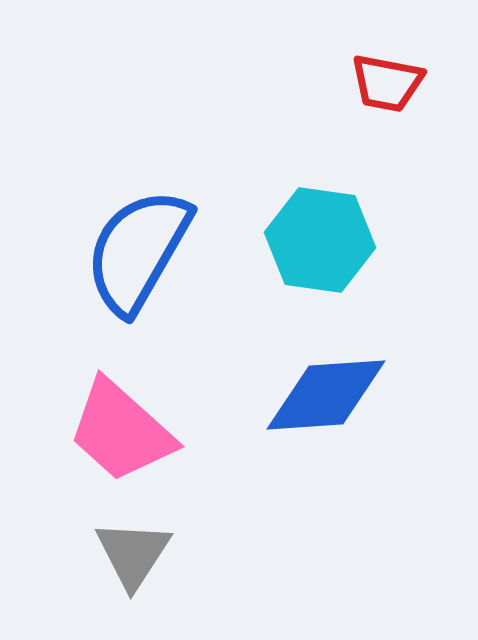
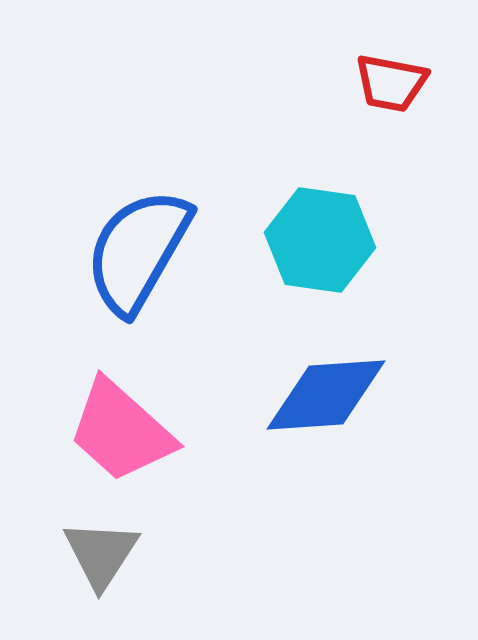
red trapezoid: moved 4 px right
gray triangle: moved 32 px left
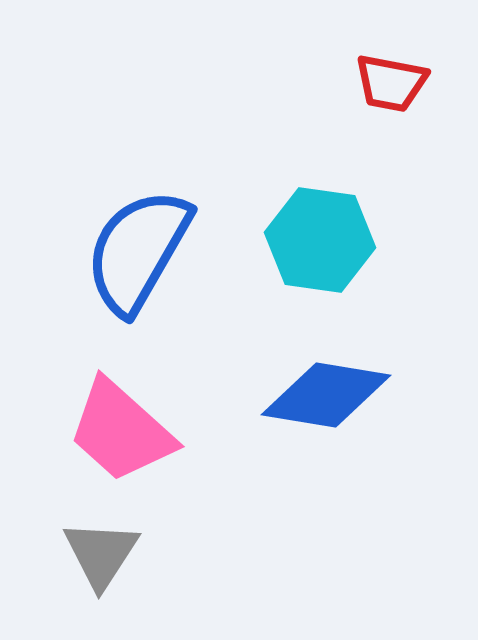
blue diamond: rotated 13 degrees clockwise
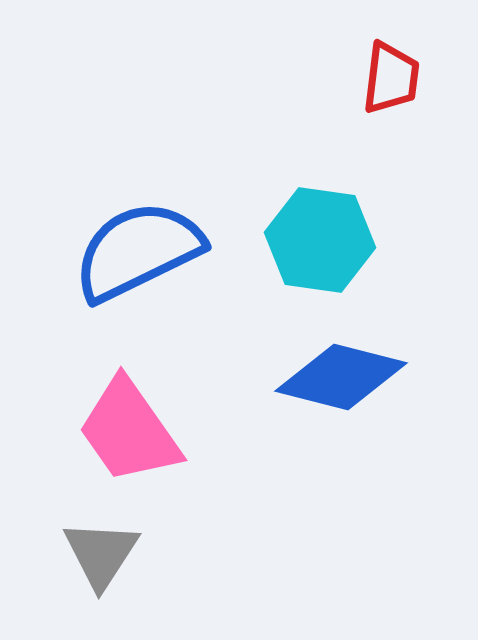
red trapezoid: moved 5 px up; rotated 94 degrees counterclockwise
blue semicircle: rotated 34 degrees clockwise
blue diamond: moved 15 px right, 18 px up; rotated 5 degrees clockwise
pink trapezoid: moved 8 px right; rotated 13 degrees clockwise
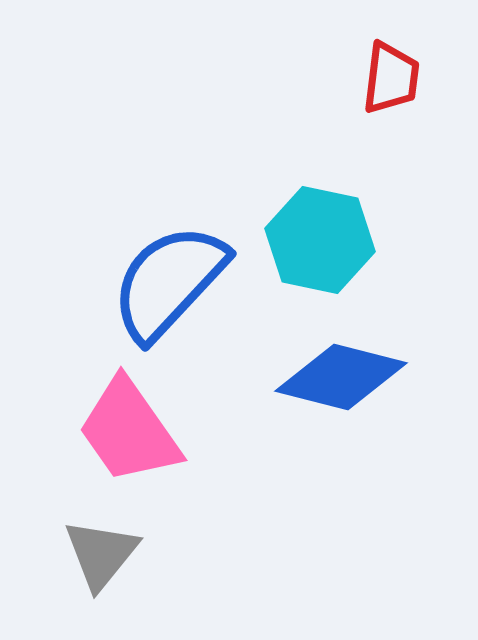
cyan hexagon: rotated 4 degrees clockwise
blue semicircle: moved 31 px right, 31 px down; rotated 21 degrees counterclockwise
gray triangle: rotated 6 degrees clockwise
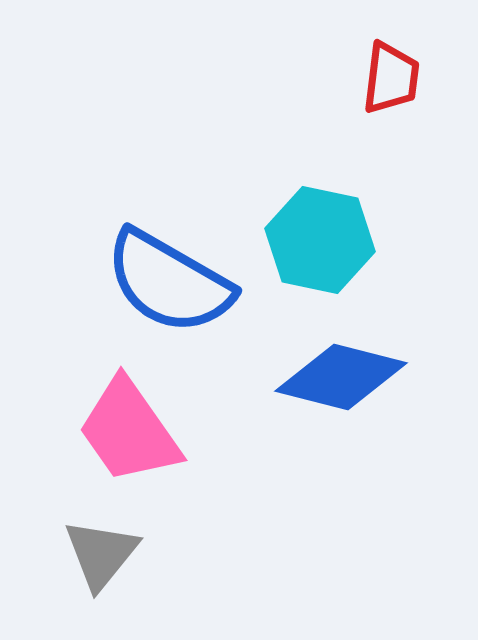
blue semicircle: rotated 103 degrees counterclockwise
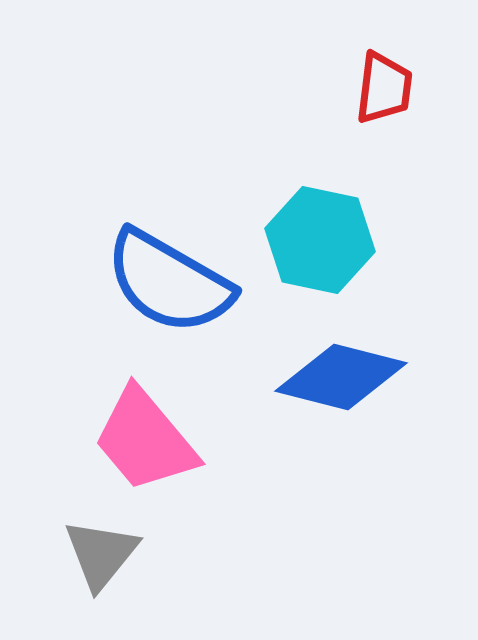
red trapezoid: moved 7 px left, 10 px down
pink trapezoid: moved 16 px right, 9 px down; rotated 5 degrees counterclockwise
